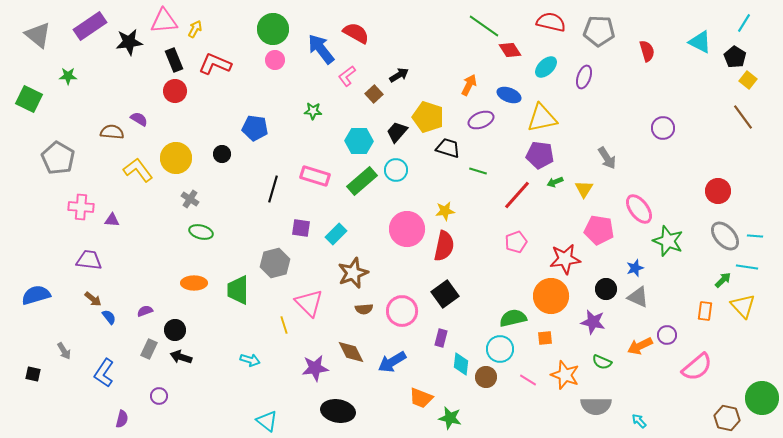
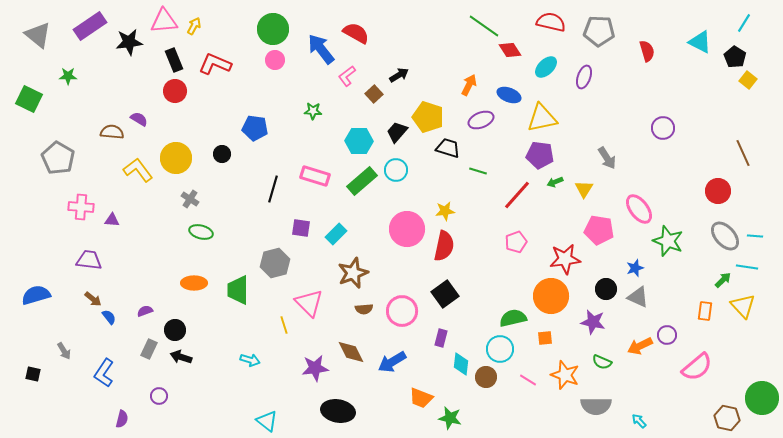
yellow arrow at (195, 29): moved 1 px left, 3 px up
brown line at (743, 117): moved 36 px down; rotated 12 degrees clockwise
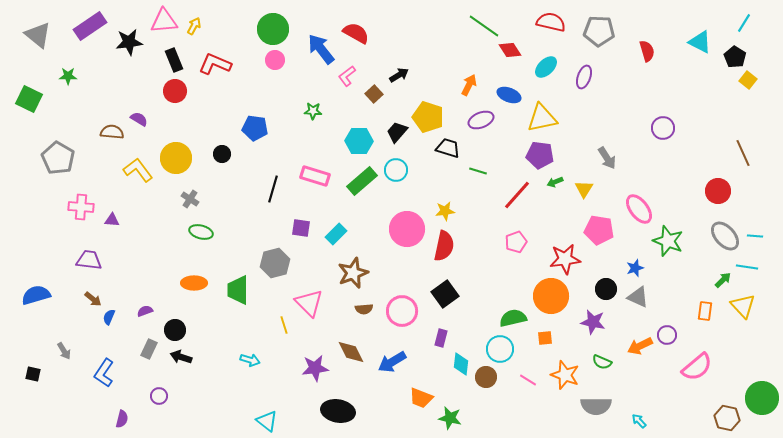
blue semicircle at (109, 317): rotated 119 degrees counterclockwise
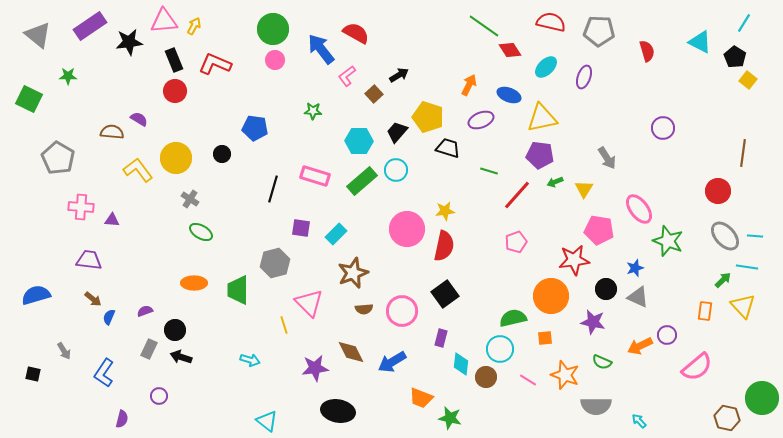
brown line at (743, 153): rotated 32 degrees clockwise
green line at (478, 171): moved 11 px right
green ellipse at (201, 232): rotated 15 degrees clockwise
red star at (565, 259): moved 9 px right, 1 px down
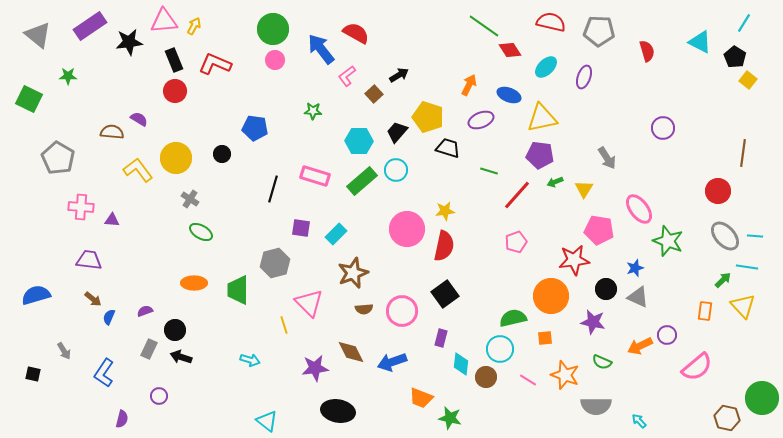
blue arrow at (392, 362): rotated 12 degrees clockwise
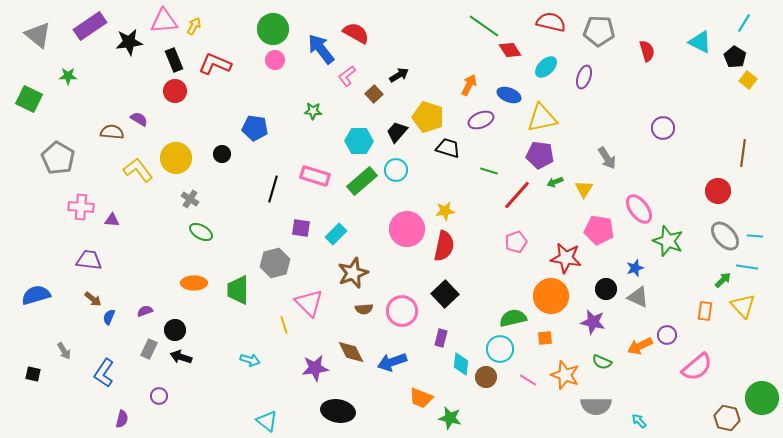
red star at (574, 260): moved 8 px left, 2 px up; rotated 16 degrees clockwise
black square at (445, 294): rotated 8 degrees counterclockwise
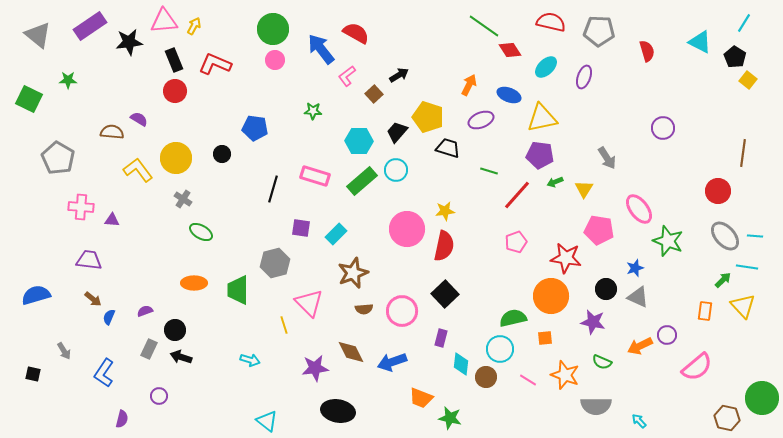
green star at (68, 76): moved 4 px down
gray cross at (190, 199): moved 7 px left
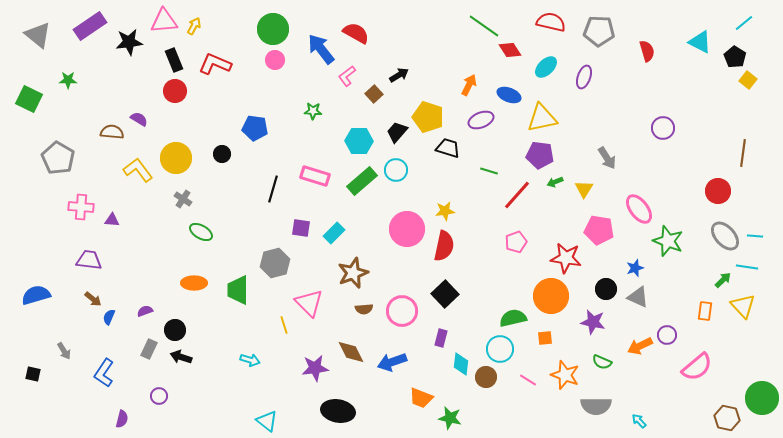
cyan line at (744, 23): rotated 18 degrees clockwise
cyan rectangle at (336, 234): moved 2 px left, 1 px up
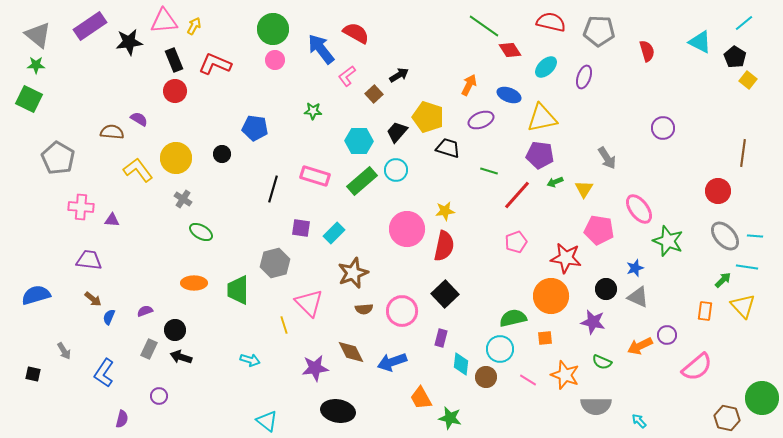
green star at (68, 80): moved 32 px left, 15 px up
orange trapezoid at (421, 398): rotated 40 degrees clockwise
